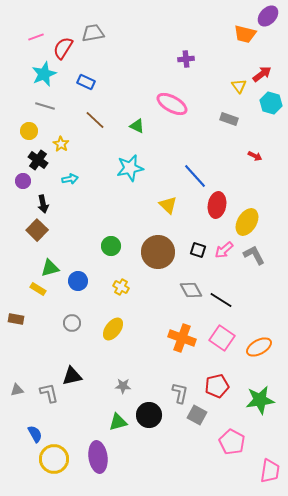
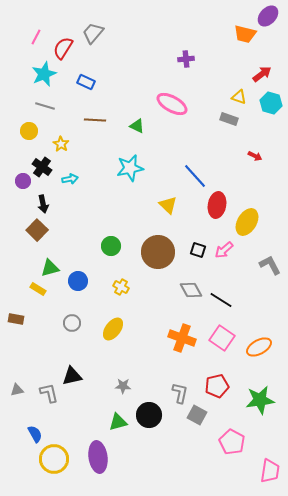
gray trapezoid at (93, 33): rotated 40 degrees counterclockwise
pink line at (36, 37): rotated 42 degrees counterclockwise
yellow triangle at (239, 86): moved 11 px down; rotated 35 degrees counterclockwise
brown line at (95, 120): rotated 40 degrees counterclockwise
black cross at (38, 160): moved 4 px right, 7 px down
gray L-shape at (254, 255): moved 16 px right, 10 px down
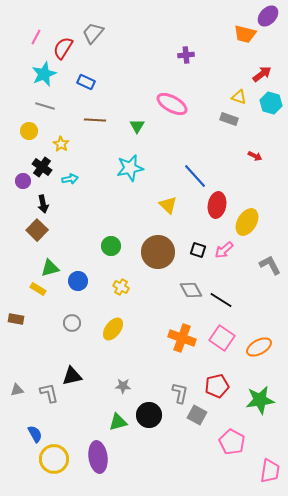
purple cross at (186, 59): moved 4 px up
green triangle at (137, 126): rotated 35 degrees clockwise
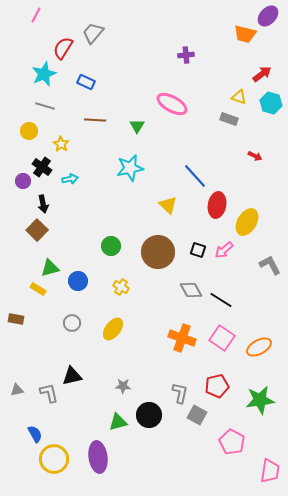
pink line at (36, 37): moved 22 px up
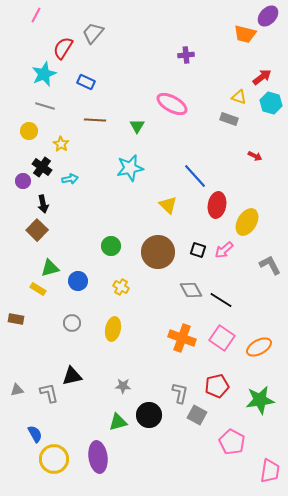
red arrow at (262, 74): moved 3 px down
yellow ellipse at (113, 329): rotated 25 degrees counterclockwise
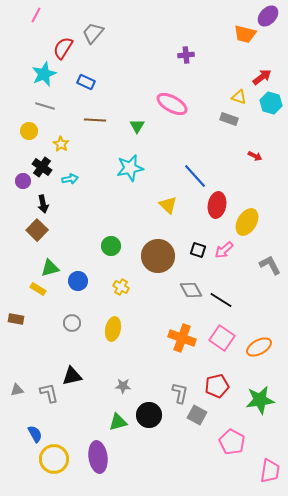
brown circle at (158, 252): moved 4 px down
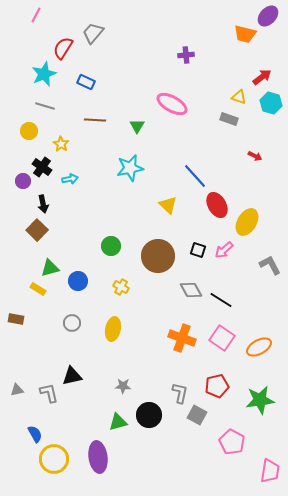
red ellipse at (217, 205): rotated 40 degrees counterclockwise
